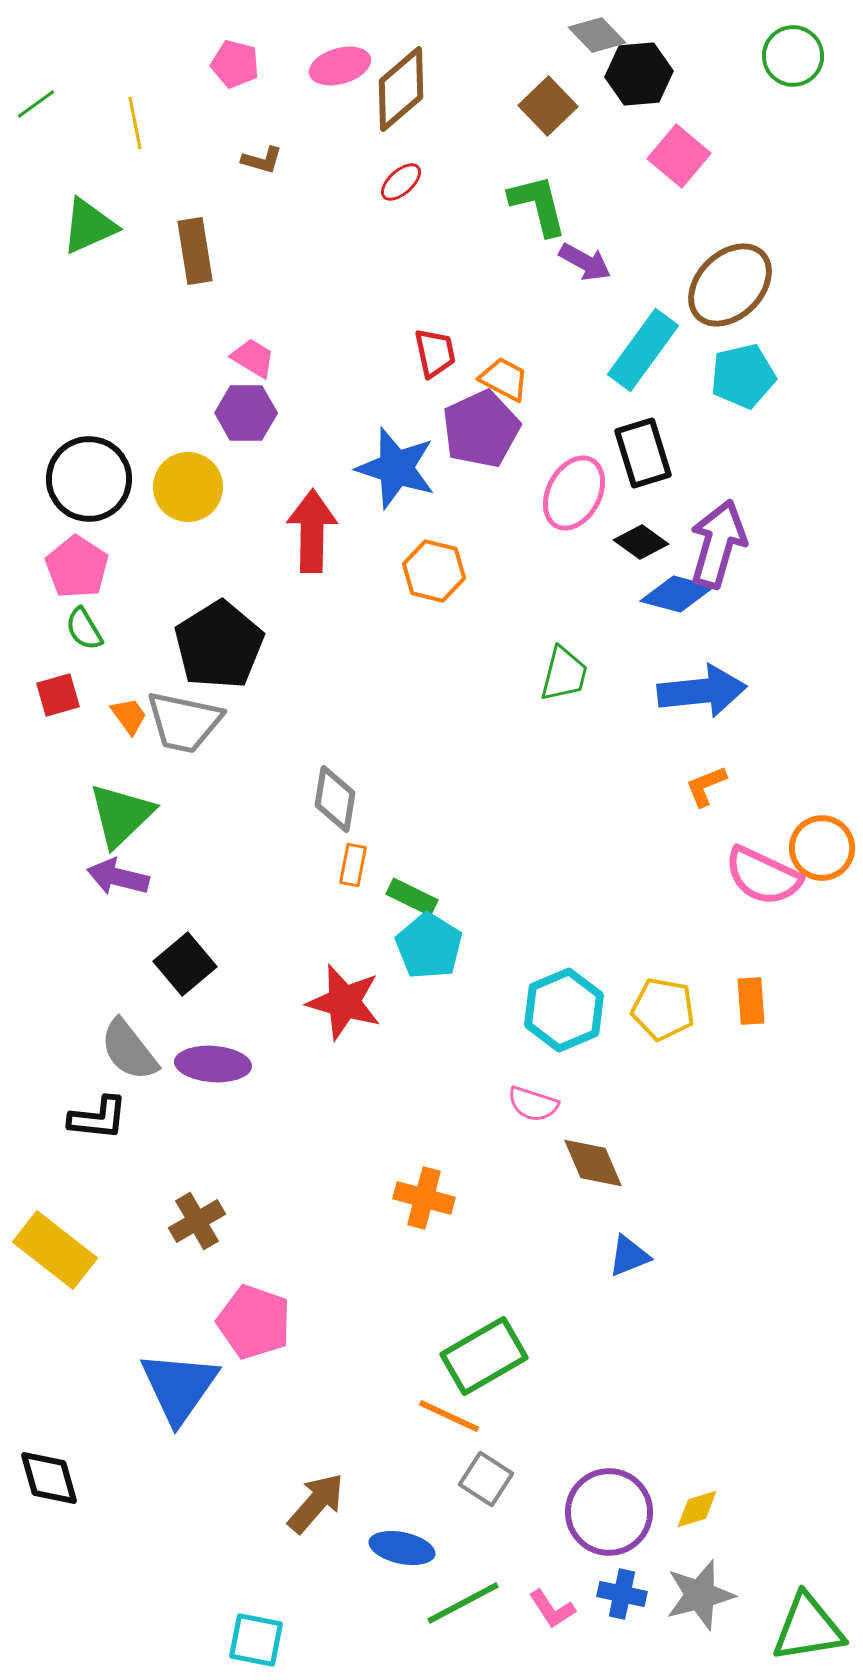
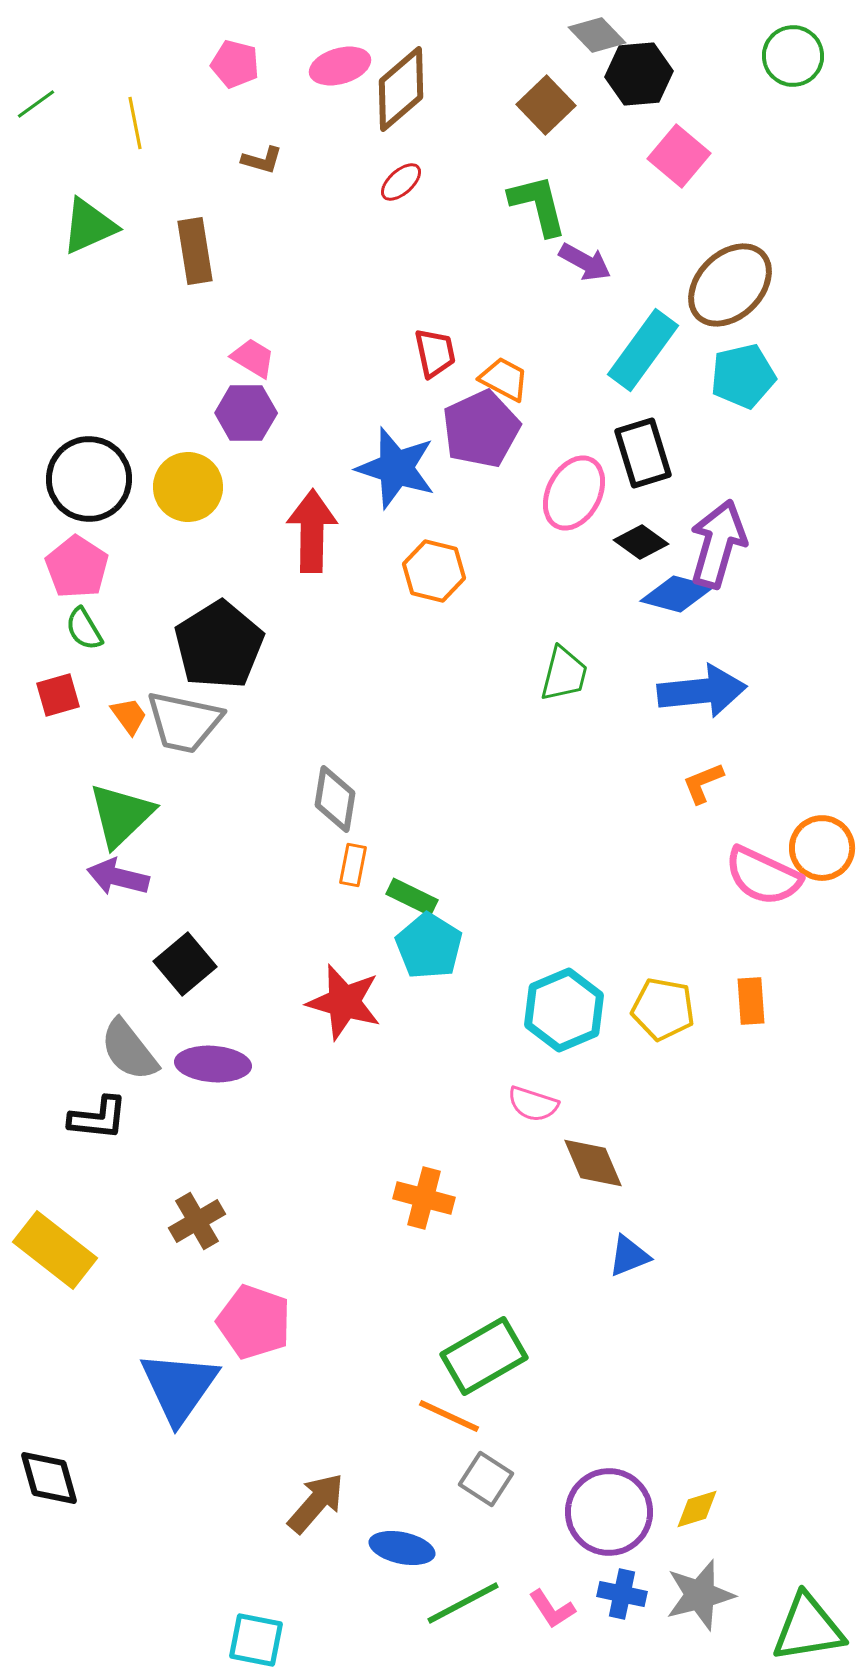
brown square at (548, 106): moved 2 px left, 1 px up
orange L-shape at (706, 786): moved 3 px left, 3 px up
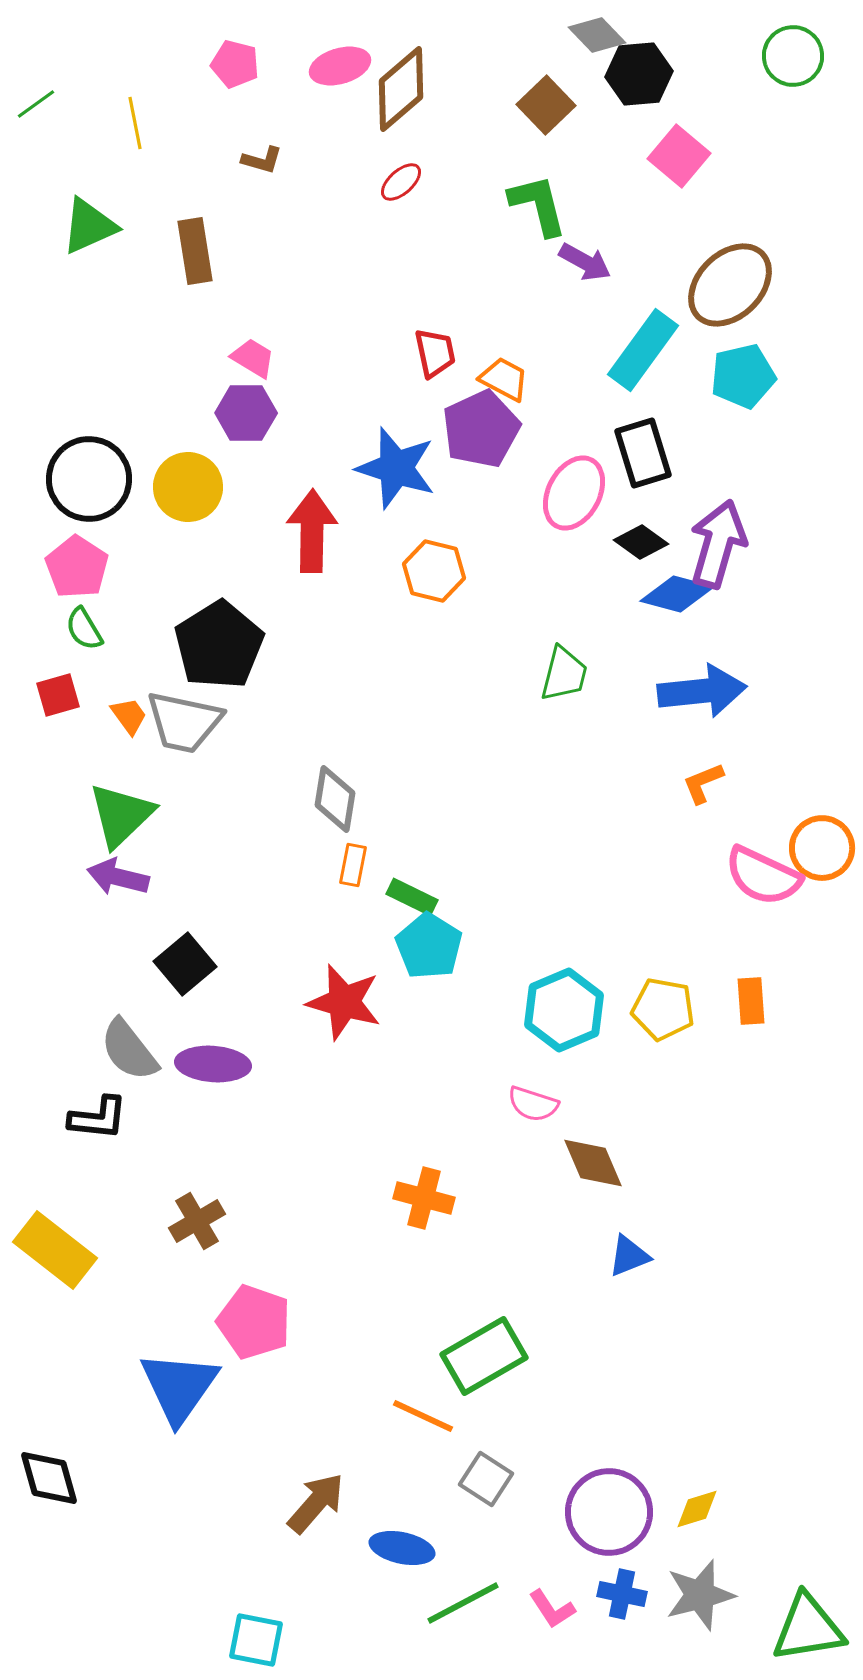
orange line at (449, 1416): moved 26 px left
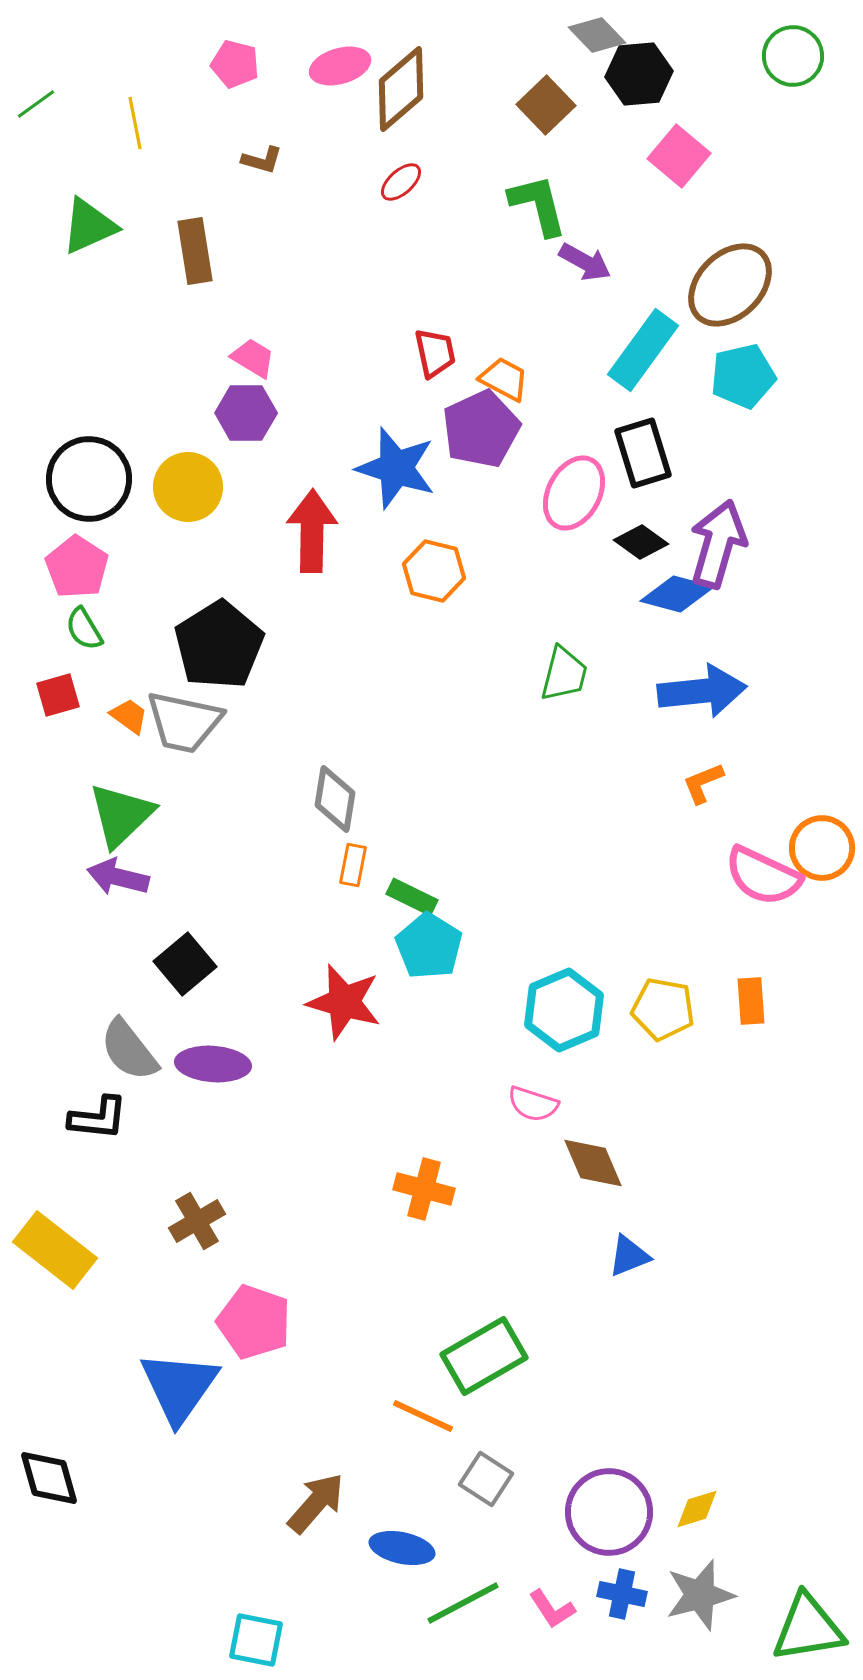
orange trapezoid at (129, 716): rotated 18 degrees counterclockwise
orange cross at (424, 1198): moved 9 px up
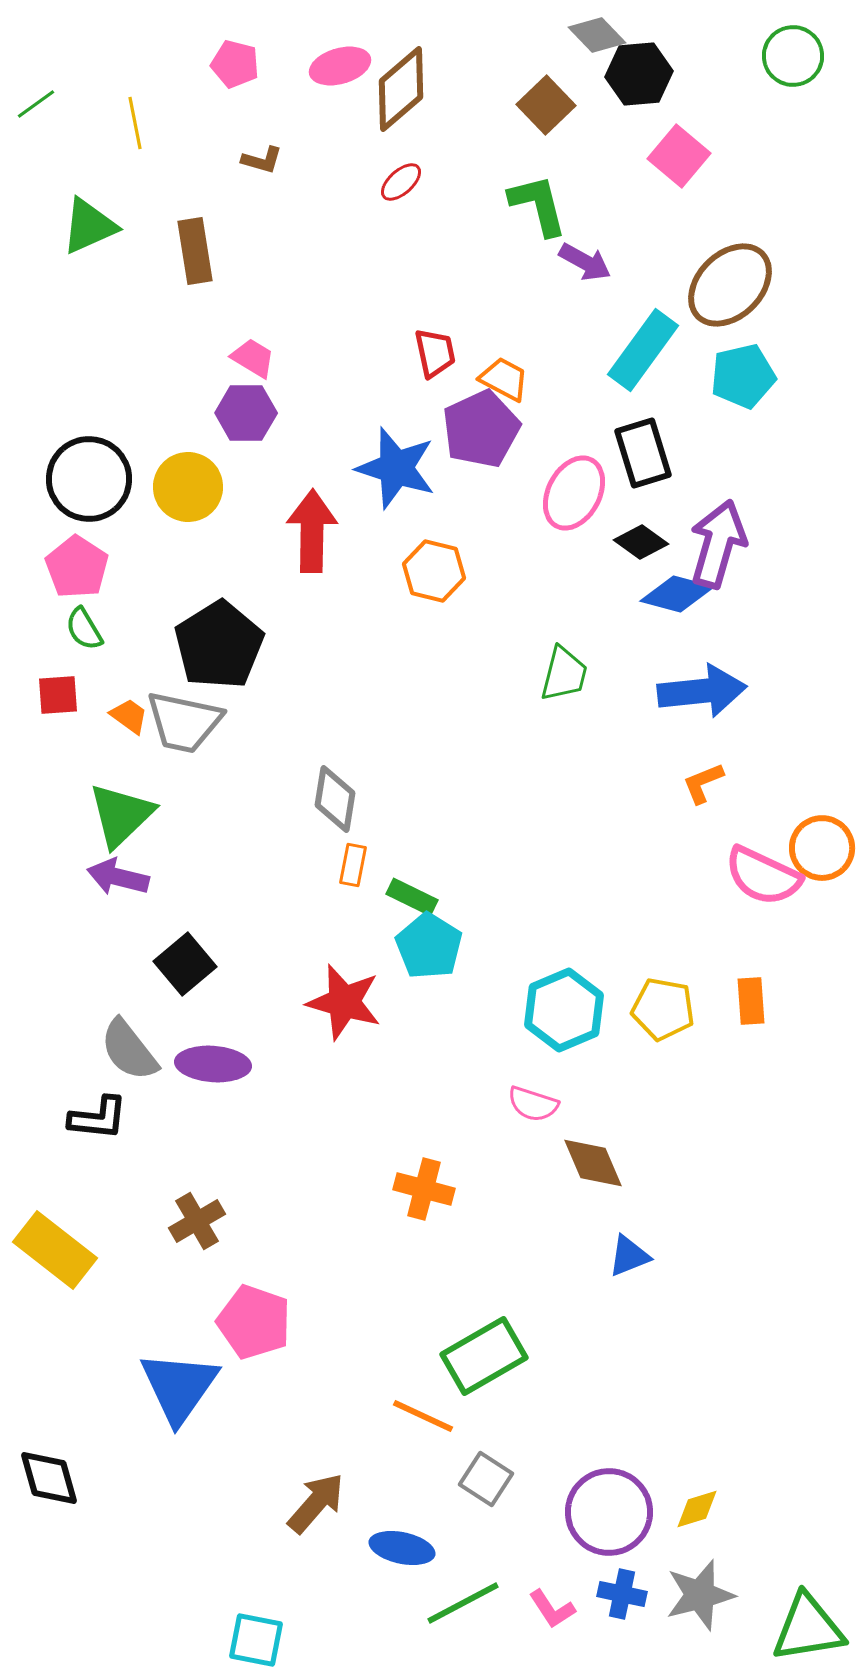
red square at (58, 695): rotated 12 degrees clockwise
